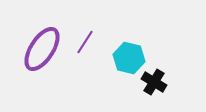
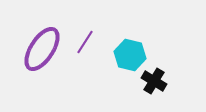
cyan hexagon: moved 1 px right, 3 px up
black cross: moved 1 px up
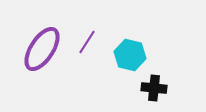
purple line: moved 2 px right
black cross: moved 7 px down; rotated 25 degrees counterclockwise
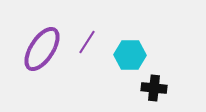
cyan hexagon: rotated 12 degrees counterclockwise
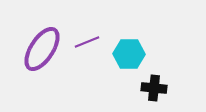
purple line: rotated 35 degrees clockwise
cyan hexagon: moved 1 px left, 1 px up
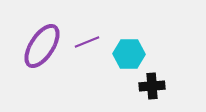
purple ellipse: moved 3 px up
black cross: moved 2 px left, 2 px up; rotated 10 degrees counterclockwise
